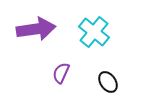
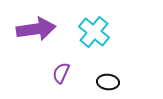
black ellipse: rotated 50 degrees counterclockwise
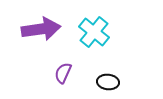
purple arrow: moved 5 px right
purple semicircle: moved 2 px right
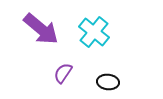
purple arrow: rotated 48 degrees clockwise
purple semicircle: rotated 10 degrees clockwise
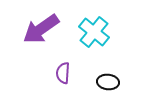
purple arrow: rotated 105 degrees clockwise
purple semicircle: rotated 30 degrees counterclockwise
